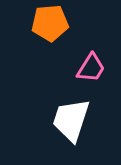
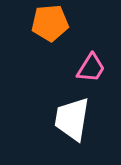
white trapezoid: moved 1 px right, 1 px up; rotated 9 degrees counterclockwise
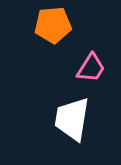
orange pentagon: moved 3 px right, 2 px down
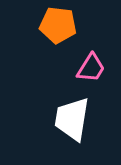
orange pentagon: moved 5 px right; rotated 12 degrees clockwise
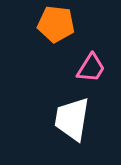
orange pentagon: moved 2 px left, 1 px up
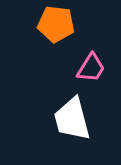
white trapezoid: rotated 24 degrees counterclockwise
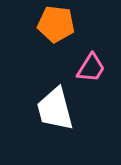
white trapezoid: moved 17 px left, 10 px up
